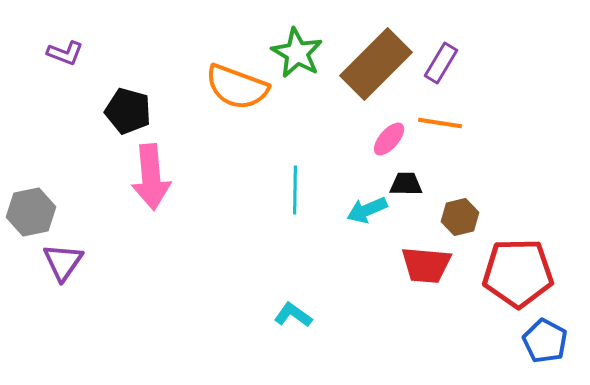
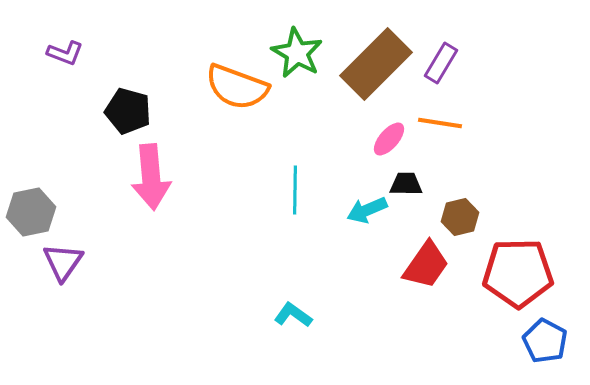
red trapezoid: rotated 60 degrees counterclockwise
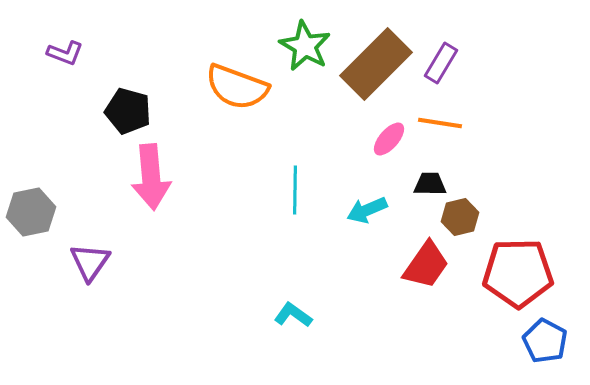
green star: moved 8 px right, 7 px up
black trapezoid: moved 24 px right
purple triangle: moved 27 px right
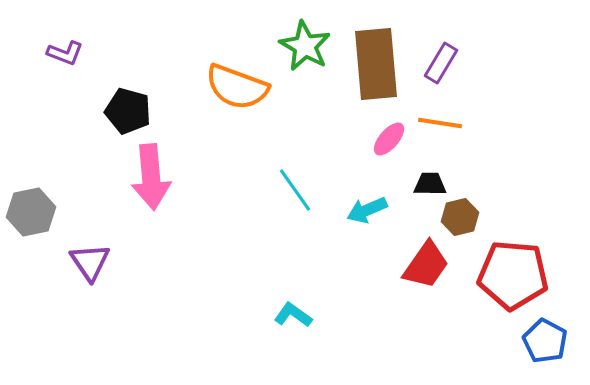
brown rectangle: rotated 50 degrees counterclockwise
cyan line: rotated 36 degrees counterclockwise
purple triangle: rotated 9 degrees counterclockwise
red pentagon: moved 5 px left, 2 px down; rotated 6 degrees clockwise
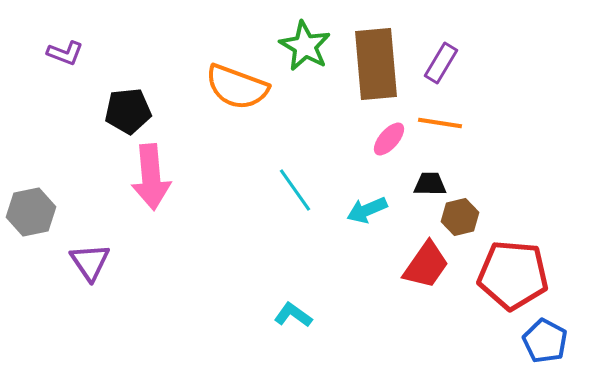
black pentagon: rotated 21 degrees counterclockwise
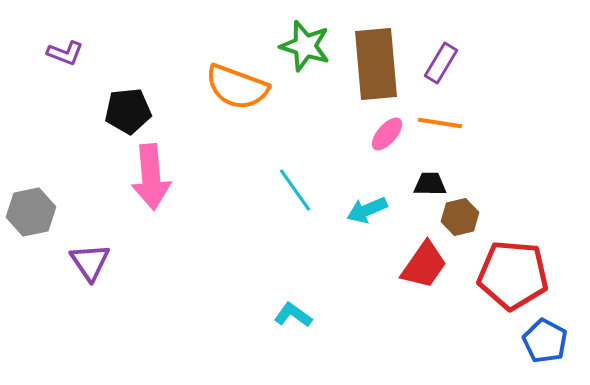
green star: rotated 12 degrees counterclockwise
pink ellipse: moved 2 px left, 5 px up
red trapezoid: moved 2 px left
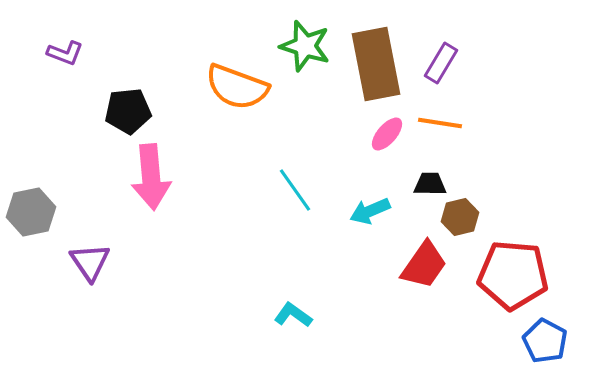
brown rectangle: rotated 6 degrees counterclockwise
cyan arrow: moved 3 px right, 1 px down
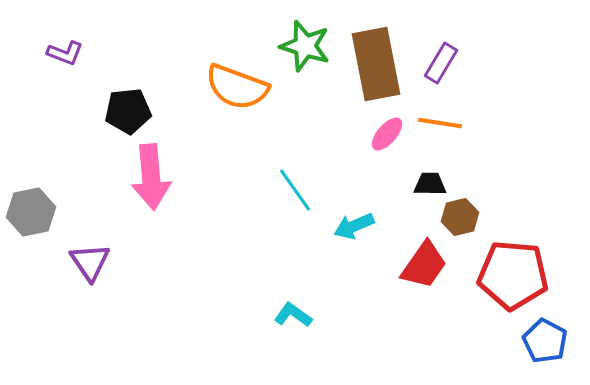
cyan arrow: moved 16 px left, 15 px down
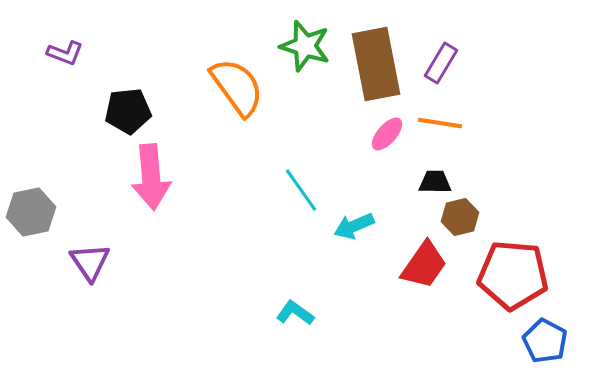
orange semicircle: rotated 146 degrees counterclockwise
black trapezoid: moved 5 px right, 2 px up
cyan line: moved 6 px right
cyan L-shape: moved 2 px right, 2 px up
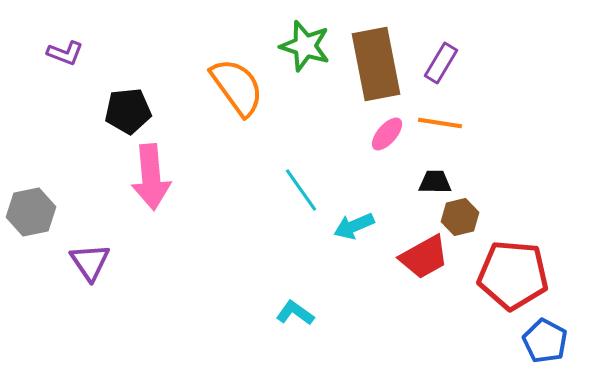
red trapezoid: moved 8 px up; rotated 26 degrees clockwise
